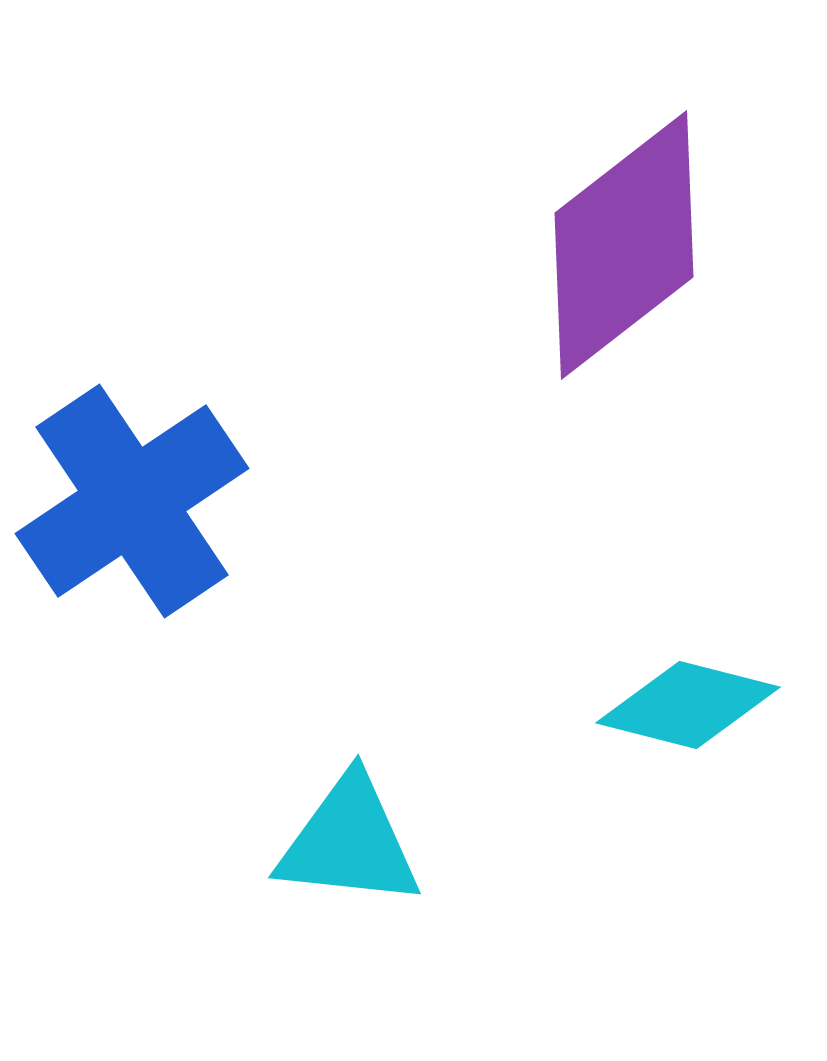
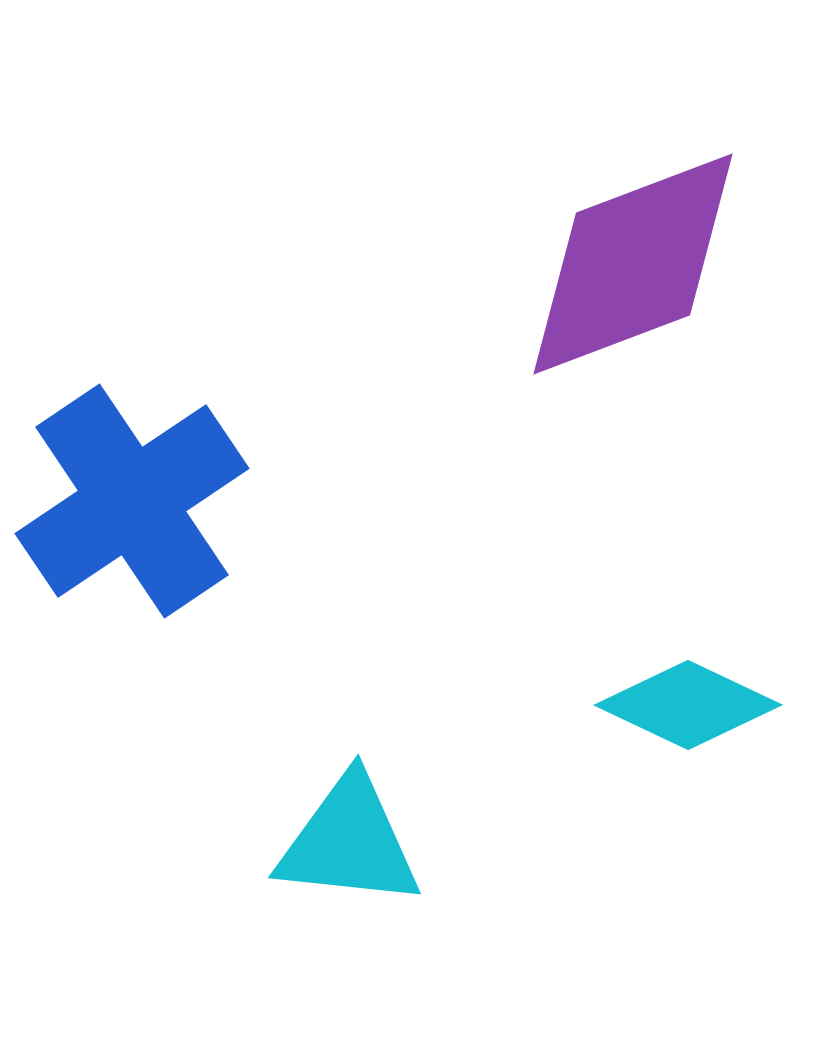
purple diamond: moved 9 px right, 19 px down; rotated 17 degrees clockwise
cyan diamond: rotated 11 degrees clockwise
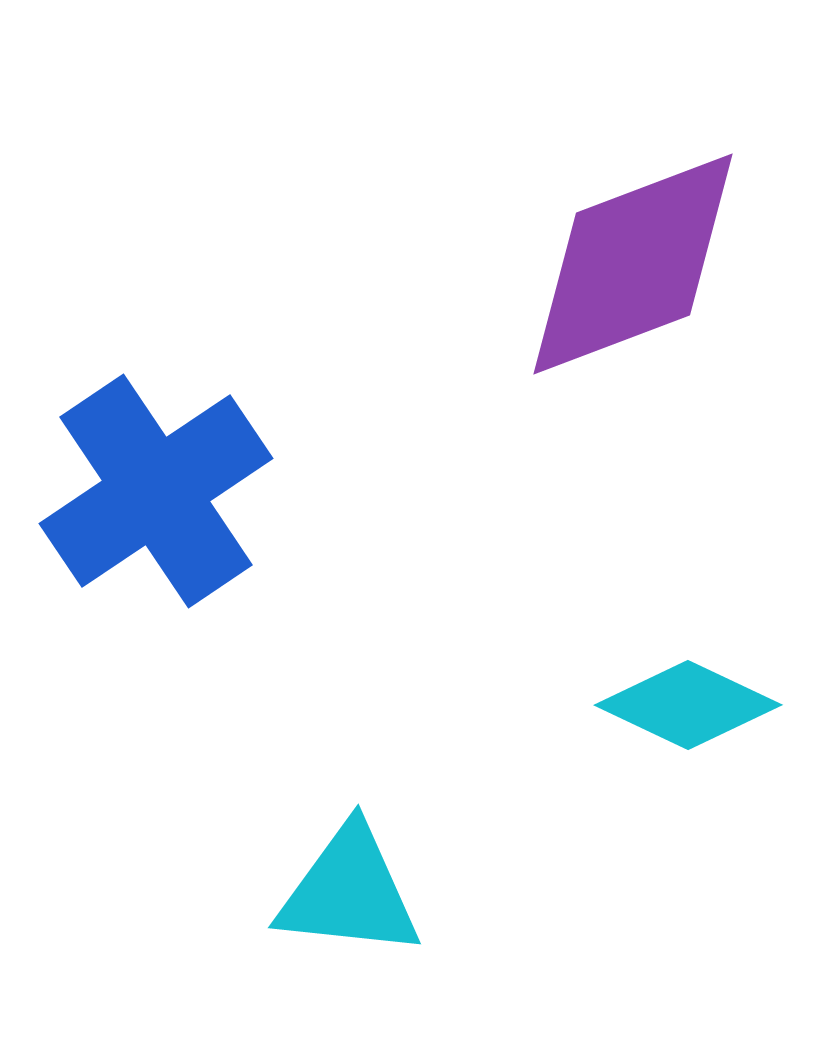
blue cross: moved 24 px right, 10 px up
cyan triangle: moved 50 px down
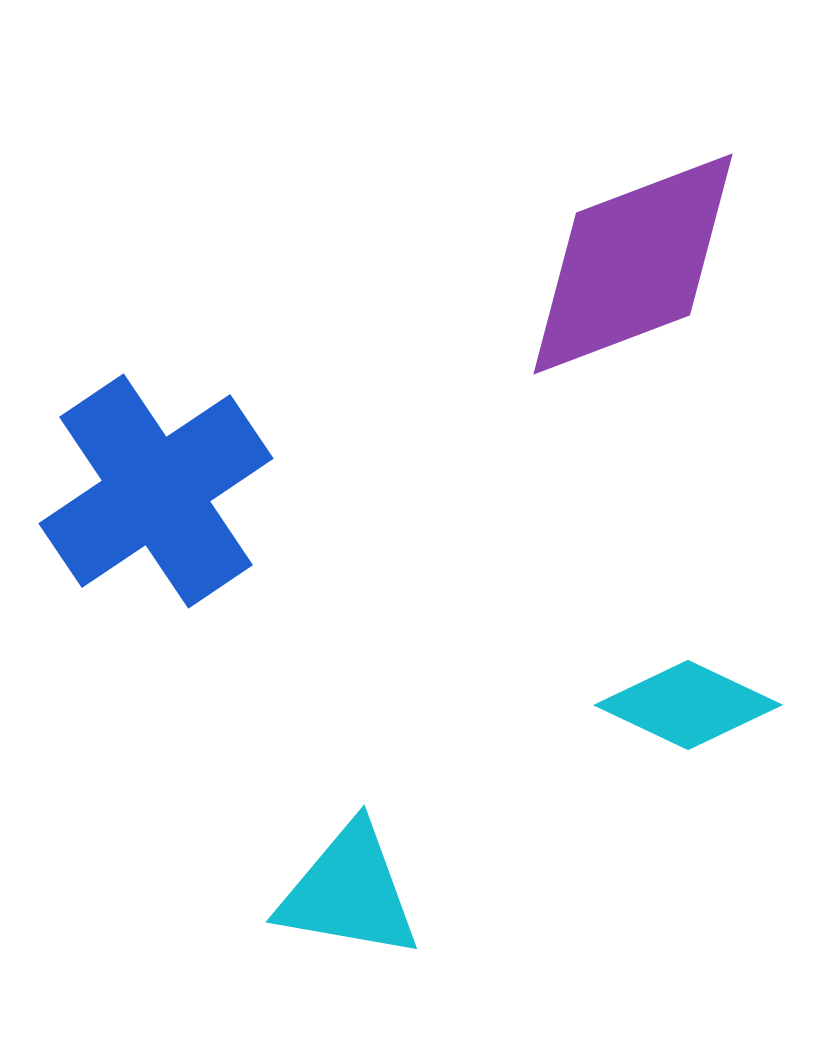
cyan triangle: rotated 4 degrees clockwise
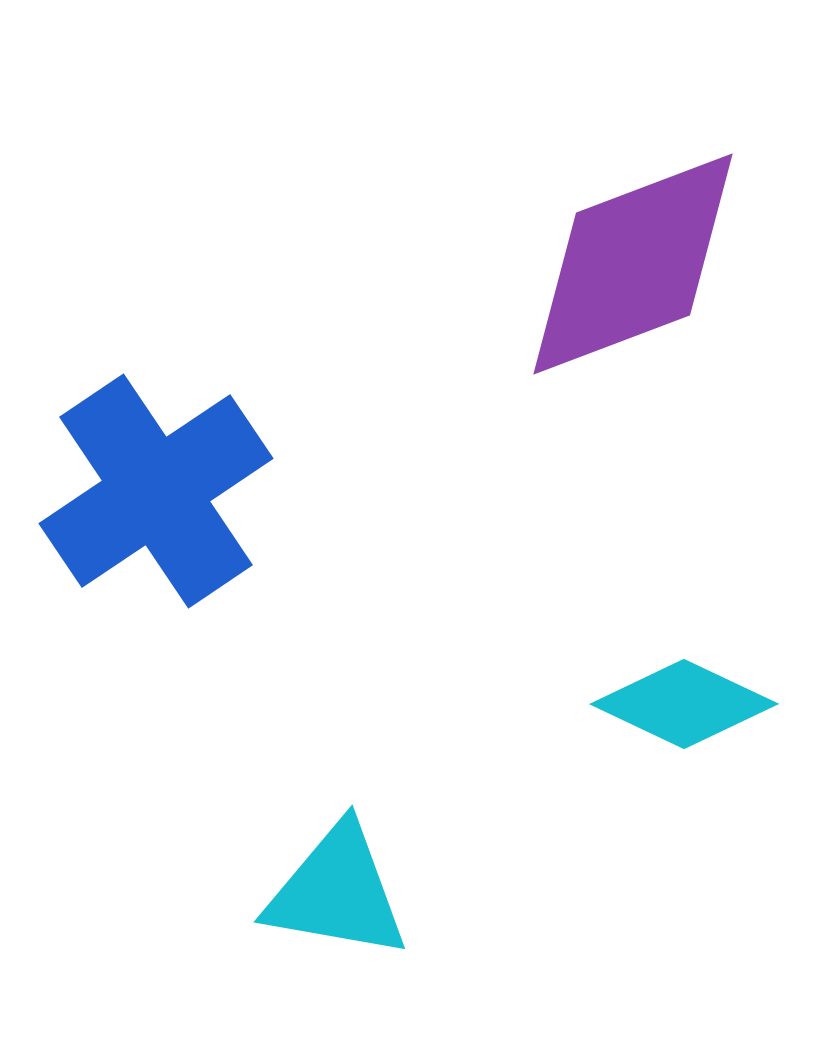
cyan diamond: moved 4 px left, 1 px up
cyan triangle: moved 12 px left
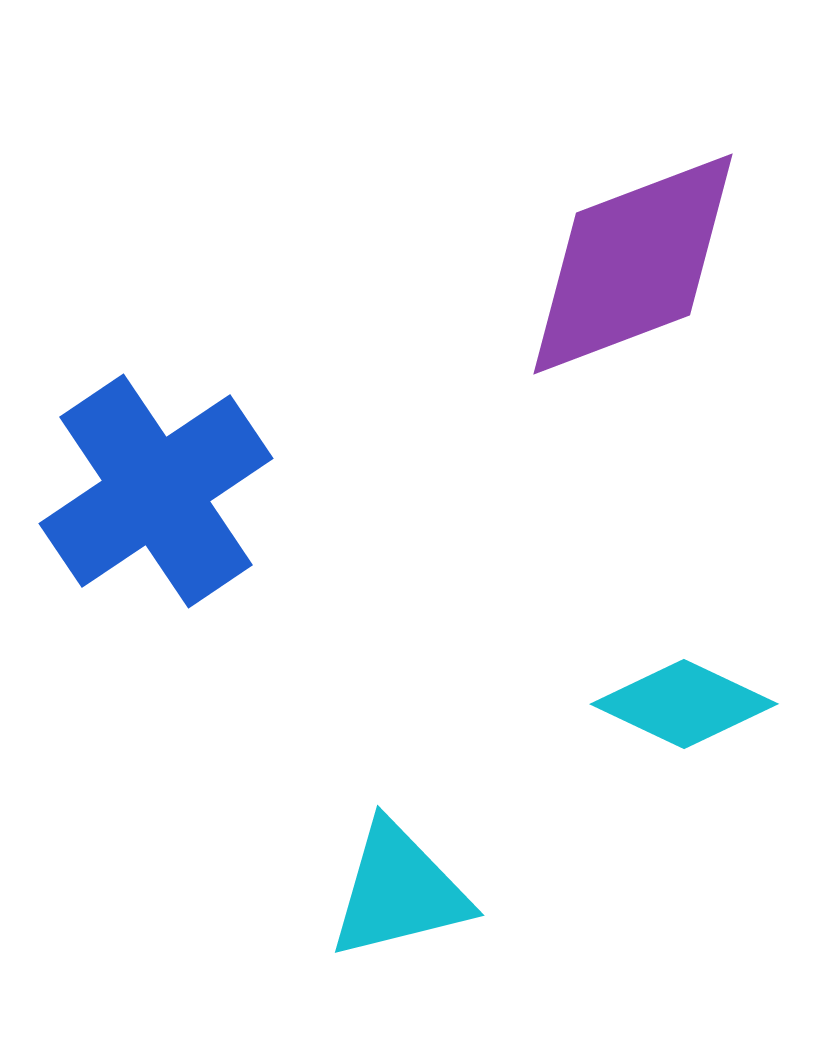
cyan triangle: moved 62 px right, 1 px up; rotated 24 degrees counterclockwise
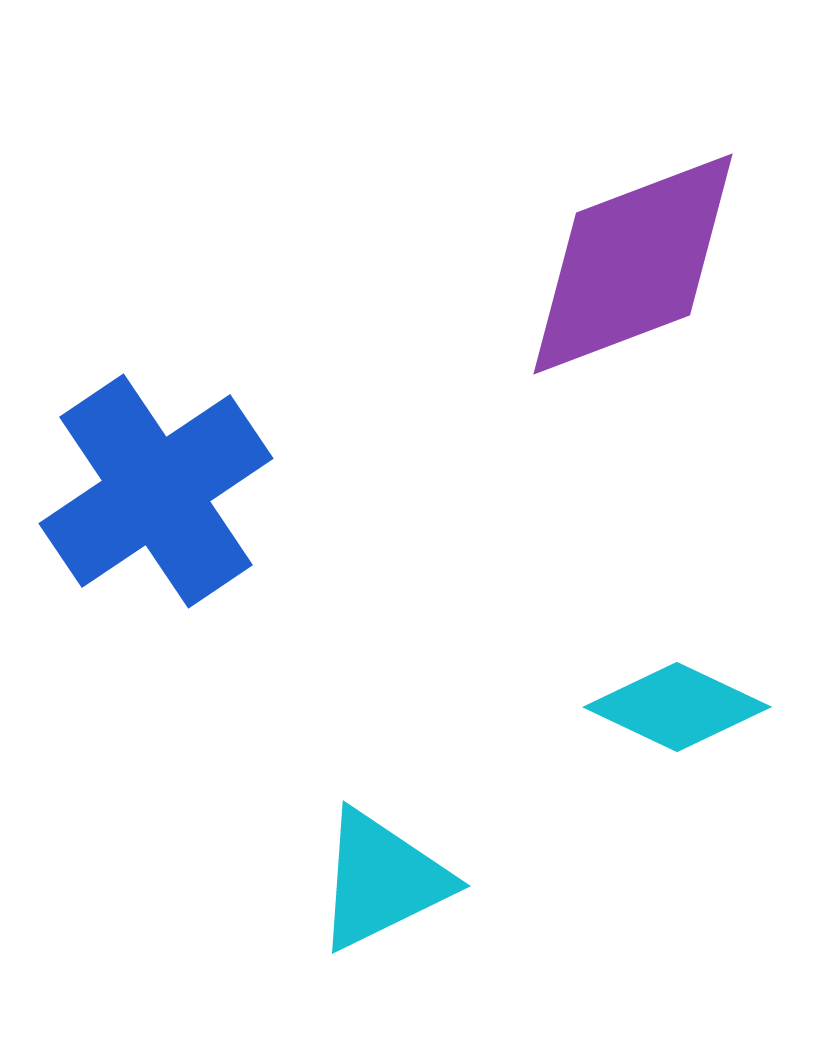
cyan diamond: moved 7 px left, 3 px down
cyan triangle: moved 17 px left, 11 px up; rotated 12 degrees counterclockwise
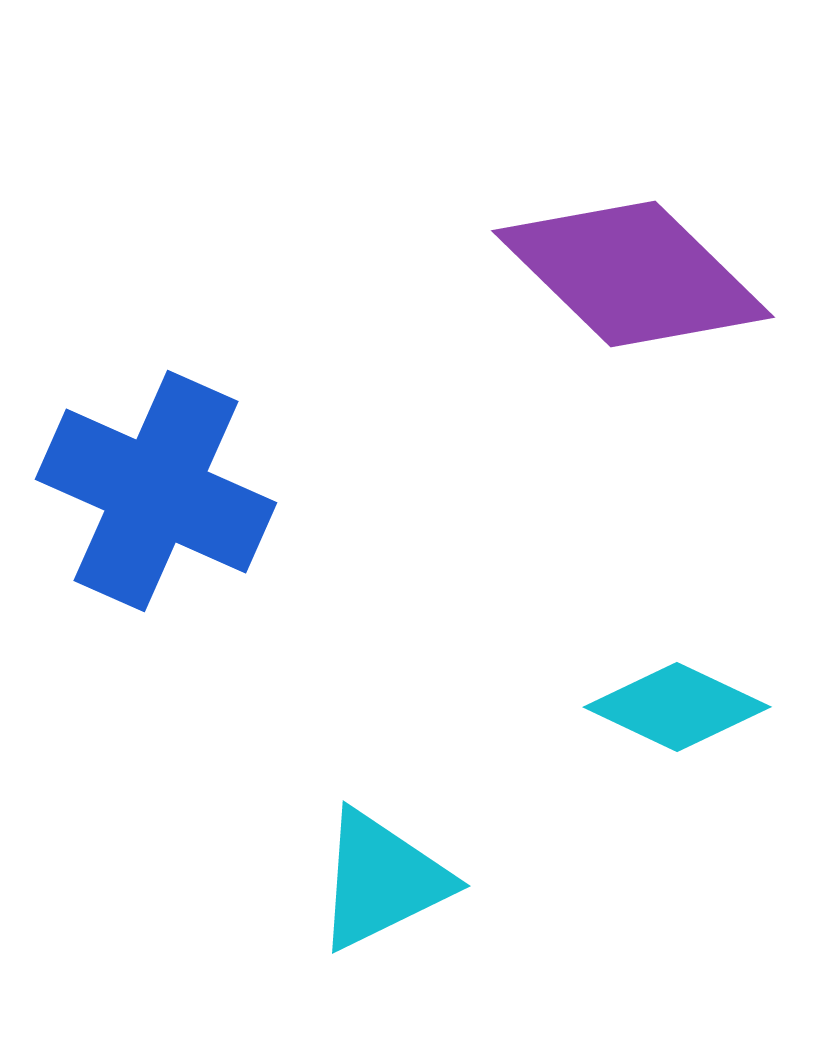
purple diamond: moved 10 px down; rotated 65 degrees clockwise
blue cross: rotated 32 degrees counterclockwise
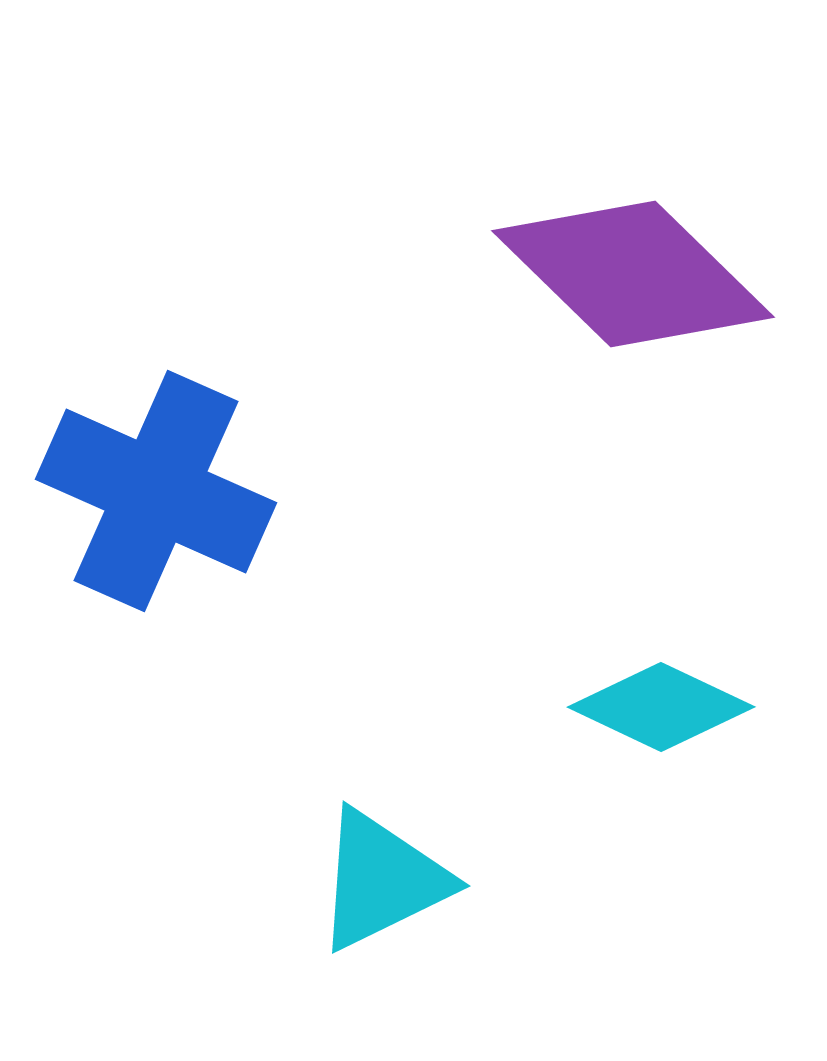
cyan diamond: moved 16 px left
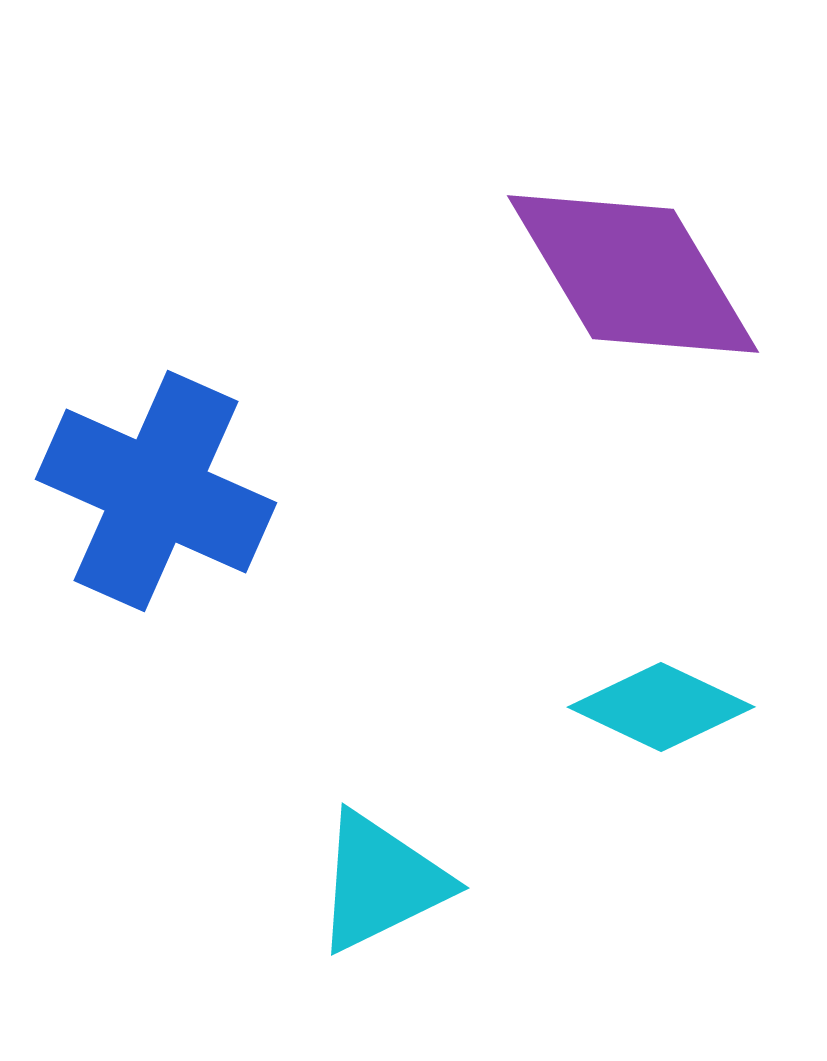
purple diamond: rotated 15 degrees clockwise
cyan triangle: moved 1 px left, 2 px down
